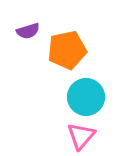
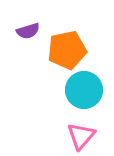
cyan circle: moved 2 px left, 7 px up
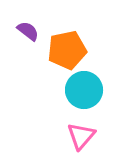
purple semicircle: rotated 125 degrees counterclockwise
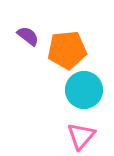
purple semicircle: moved 5 px down
orange pentagon: rotated 6 degrees clockwise
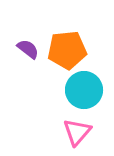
purple semicircle: moved 13 px down
pink triangle: moved 4 px left, 4 px up
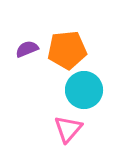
purple semicircle: moved 1 px left; rotated 60 degrees counterclockwise
pink triangle: moved 9 px left, 3 px up
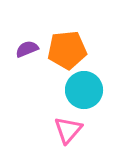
pink triangle: moved 1 px down
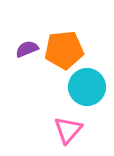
orange pentagon: moved 3 px left
cyan circle: moved 3 px right, 3 px up
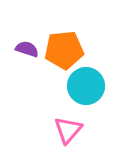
purple semicircle: rotated 40 degrees clockwise
cyan circle: moved 1 px left, 1 px up
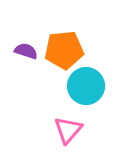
purple semicircle: moved 1 px left, 2 px down
